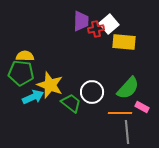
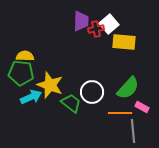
cyan arrow: moved 2 px left
gray line: moved 6 px right, 1 px up
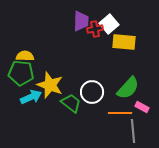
red cross: moved 1 px left
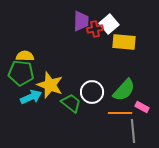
green semicircle: moved 4 px left, 2 px down
